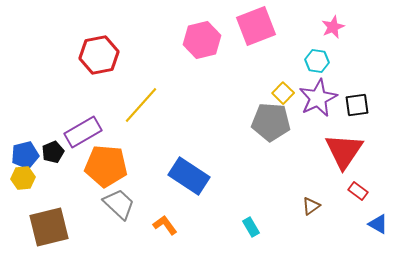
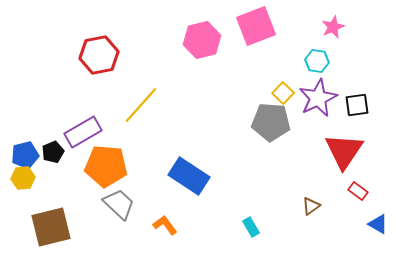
brown square: moved 2 px right
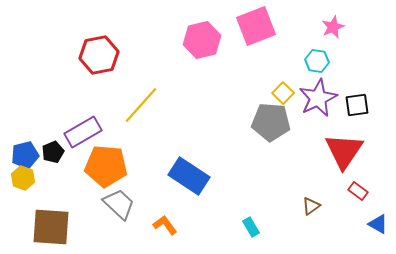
yellow hexagon: rotated 25 degrees clockwise
brown square: rotated 18 degrees clockwise
